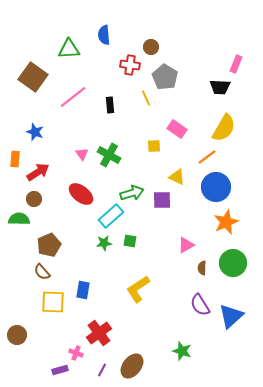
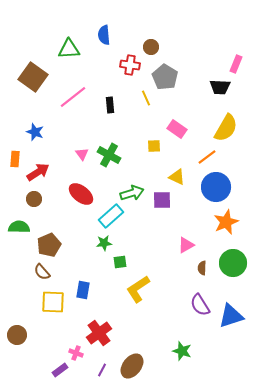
yellow semicircle at (224, 128): moved 2 px right
green semicircle at (19, 219): moved 8 px down
green square at (130, 241): moved 10 px left, 21 px down; rotated 16 degrees counterclockwise
blue triangle at (231, 316): rotated 24 degrees clockwise
purple rectangle at (60, 370): rotated 21 degrees counterclockwise
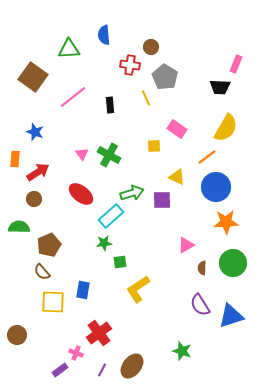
orange star at (226, 222): rotated 20 degrees clockwise
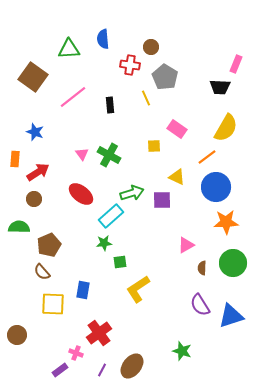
blue semicircle at (104, 35): moved 1 px left, 4 px down
yellow square at (53, 302): moved 2 px down
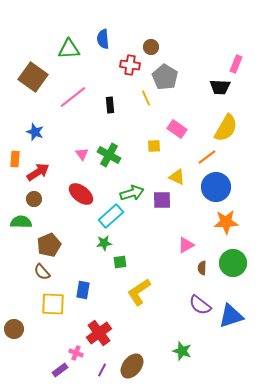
green semicircle at (19, 227): moved 2 px right, 5 px up
yellow L-shape at (138, 289): moved 1 px right, 3 px down
purple semicircle at (200, 305): rotated 20 degrees counterclockwise
brown circle at (17, 335): moved 3 px left, 6 px up
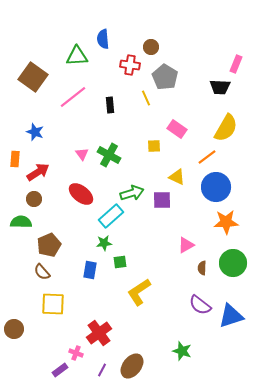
green triangle at (69, 49): moved 8 px right, 7 px down
blue rectangle at (83, 290): moved 7 px right, 20 px up
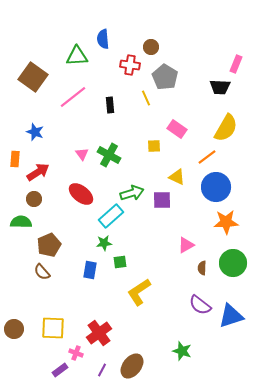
yellow square at (53, 304): moved 24 px down
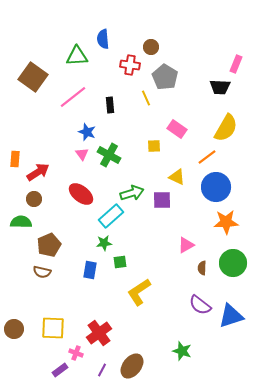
blue star at (35, 132): moved 52 px right
brown semicircle at (42, 272): rotated 36 degrees counterclockwise
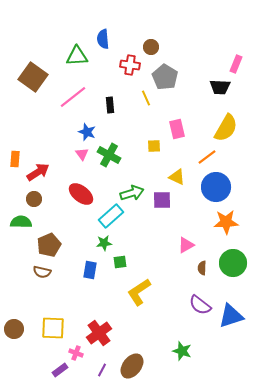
pink rectangle at (177, 129): rotated 42 degrees clockwise
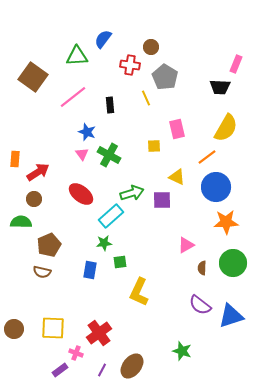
blue semicircle at (103, 39): rotated 42 degrees clockwise
yellow L-shape at (139, 292): rotated 32 degrees counterclockwise
